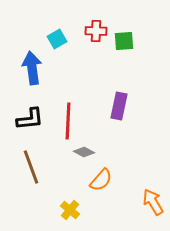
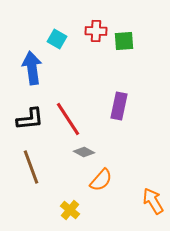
cyan square: rotated 30 degrees counterclockwise
red line: moved 2 px up; rotated 36 degrees counterclockwise
orange arrow: moved 1 px up
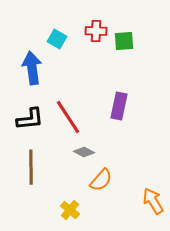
red line: moved 2 px up
brown line: rotated 20 degrees clockwise
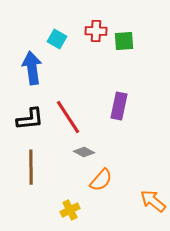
orange arrow: rotated 20 degrees counterclockwise
yellow cross: rotated 24 degrees clockwise
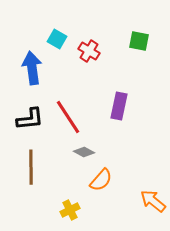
red cross: moved 7 px left, 20 px down; rotated 30 degrees clockwise
green square: moved 15 px right; rotated 15 degrees clockwise
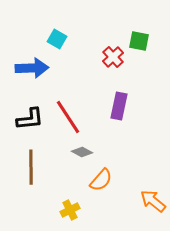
red cross: moved 24 px right, 6 px down; rotated 15 degrees clockwise
blue arrow: rotated 96 degrees clockwise
gray diamond: moved 2 px left
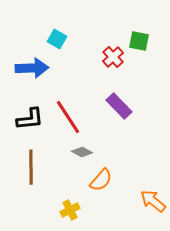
purple rectangle: rotated 56 degrees counterclockwise
